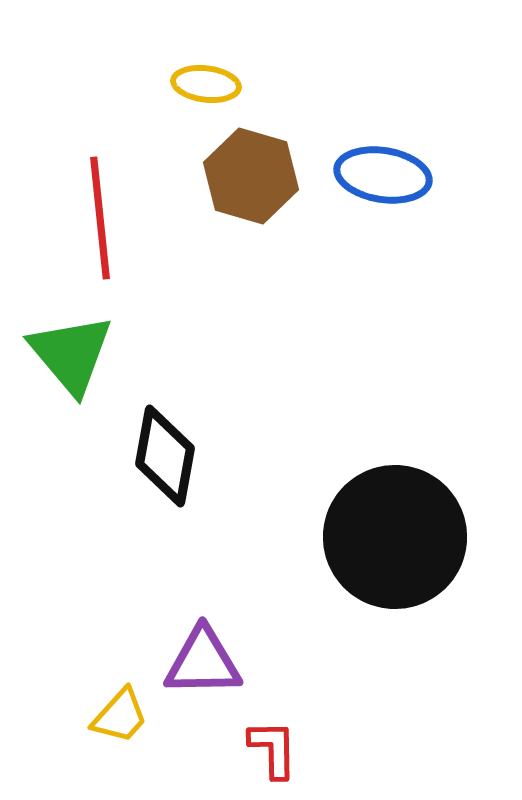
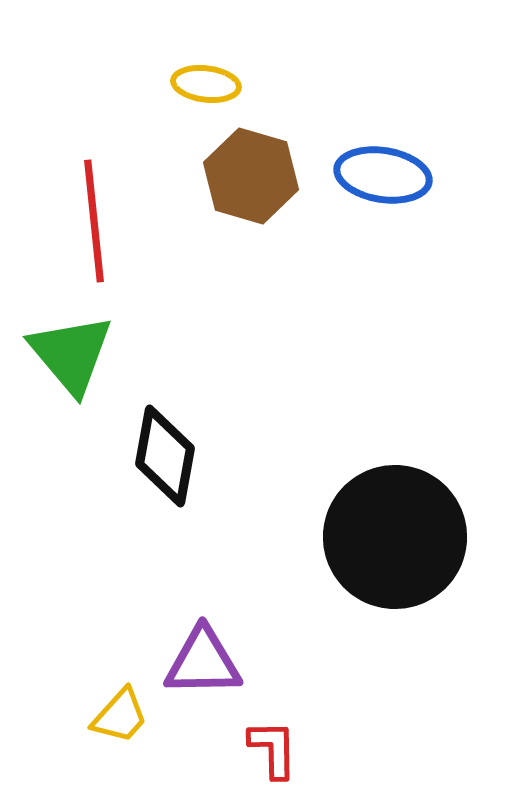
red line: moved 6 px left, 3 px down
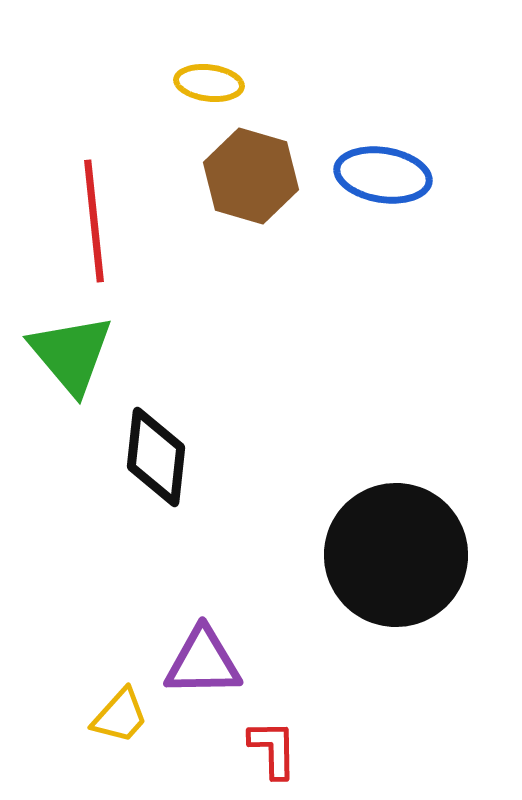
yellow ellipse: moved 3 px right, 1 px up
black diamond: moved 9 px left, 1 px down; rotated 4 degrees counterclockwise
black circle: moved 1 px right, 18 px down
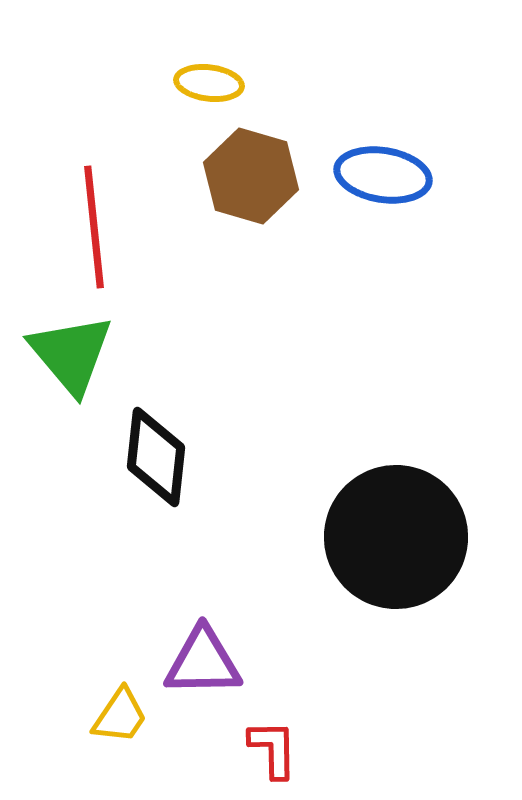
red line: moved 6 px down
black circle: moved 18 px up
yellow trapezoid: rotated 8 degrees counterclockwise
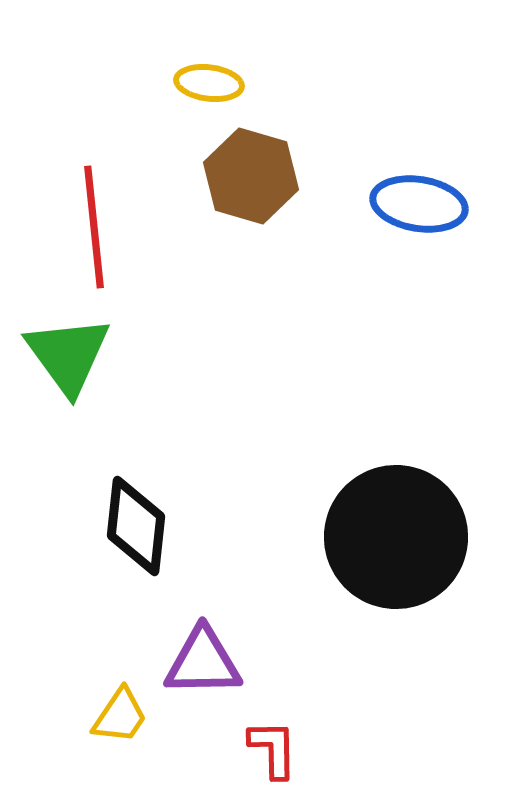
blue ellipse: moved 36 px right, 29 px down
green triangle: moved 3 px left, 1 px down; rotated 4 degrees clockwise
black diamond: moved 20 px left, 69 px down
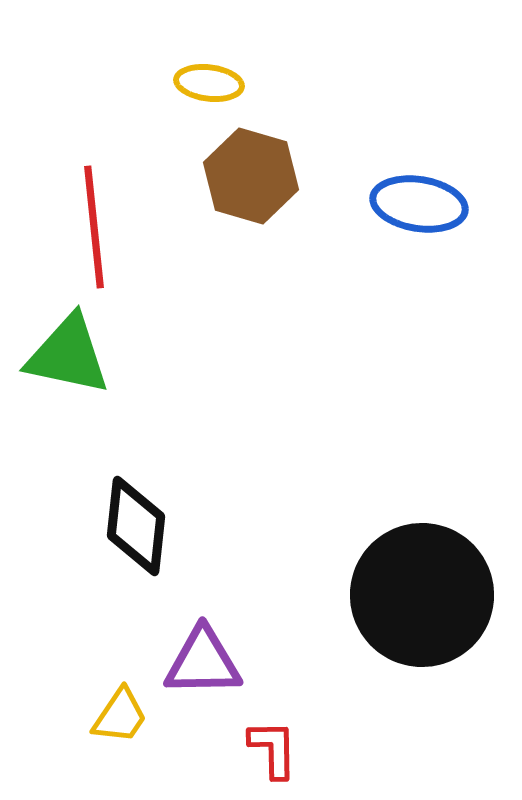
green triangle: rotated 42 degrees counterclockwise
black circle: moved 26 px right, 58 px down
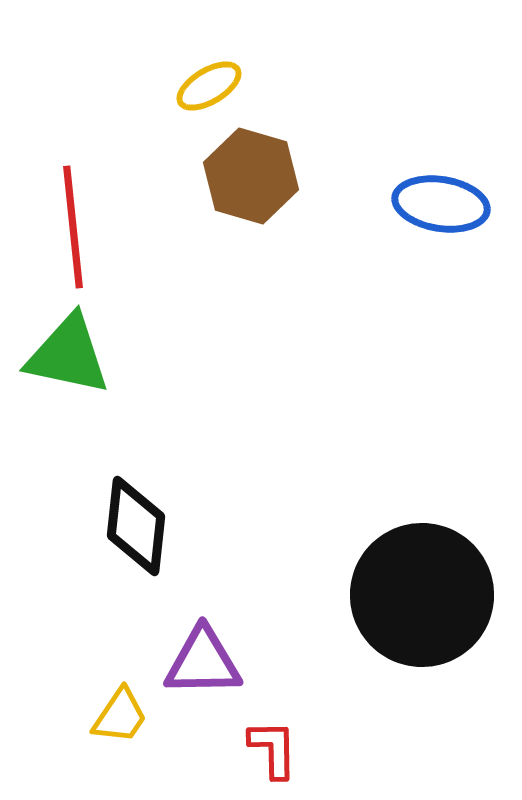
yellow ellipse: moved 3 px down; rotated 38 degrees counterclockwise
blue ellipse: moved 22 px right
red line: moved 21 px left
